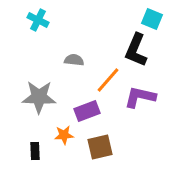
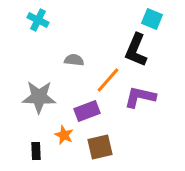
orange star: rotated 30 degrees clockwise
black rectangle: moved 1 px right
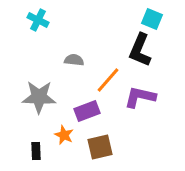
black L-shape: moved 4 px right
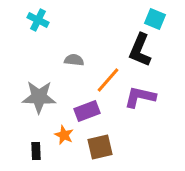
cyan square: moved 3 px right
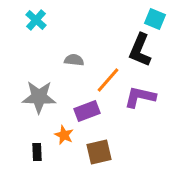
cyan cross: moved 2 px left; rotated 15 degrees clockwise
brown square: moved 1 px left, 5 px down
black rectangle: moved 1 px right, 1 px down
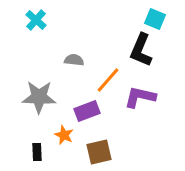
black L-shape: moved 1 px right
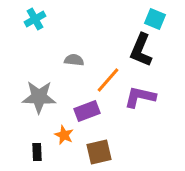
cyan cross: moved 1 px left, 1 px up; rotated 20 degrees clockwise
